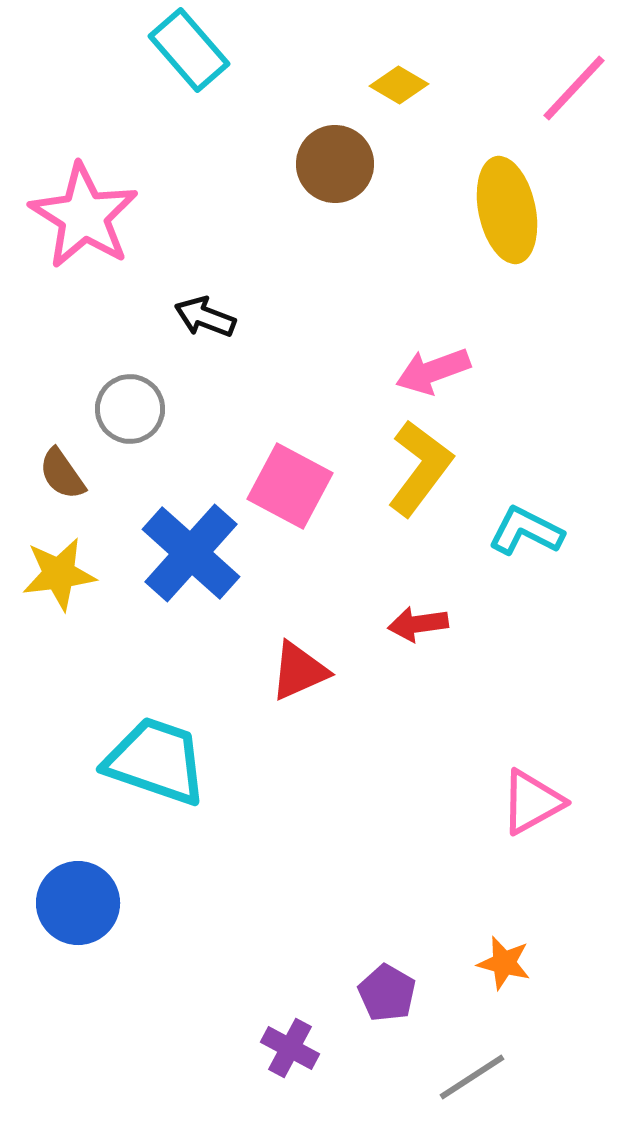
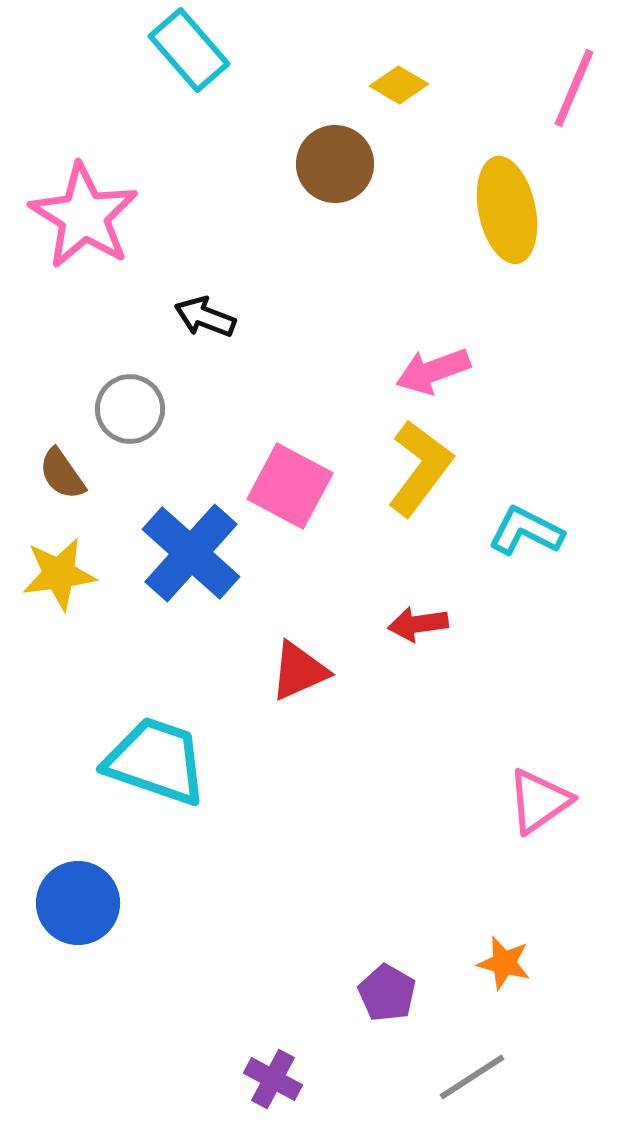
pink line: rotated 20 degrees counterclockwise
pink triangle: moved 7 px right, 1 px up; rotated 6 degrees counterclockwise
purple cross: moved 17 px left, 31 px down
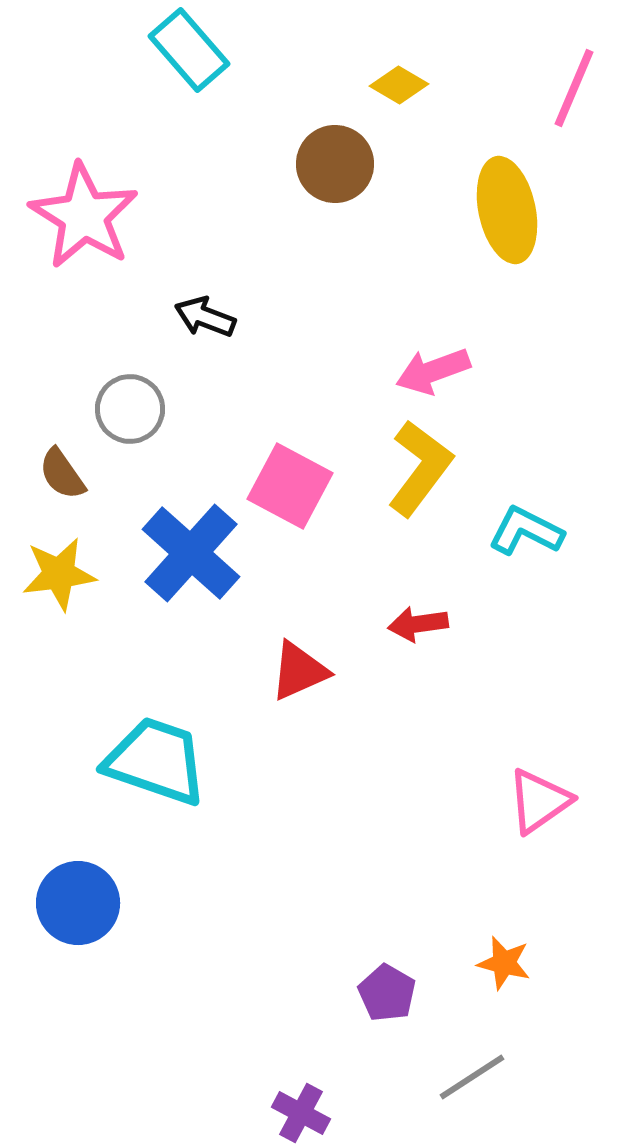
purple cross: moved 28 px right, 34 px down
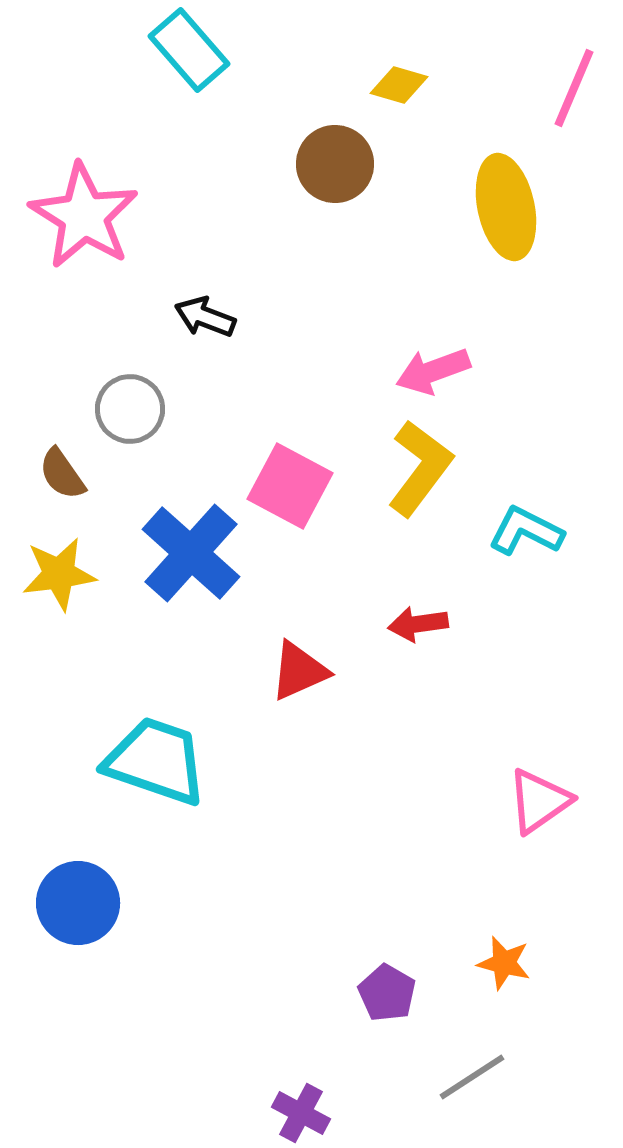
yellow diamond: rotated 14 degrees counterclockwise
yellow ellipse: moved 1 px left, 3 px up
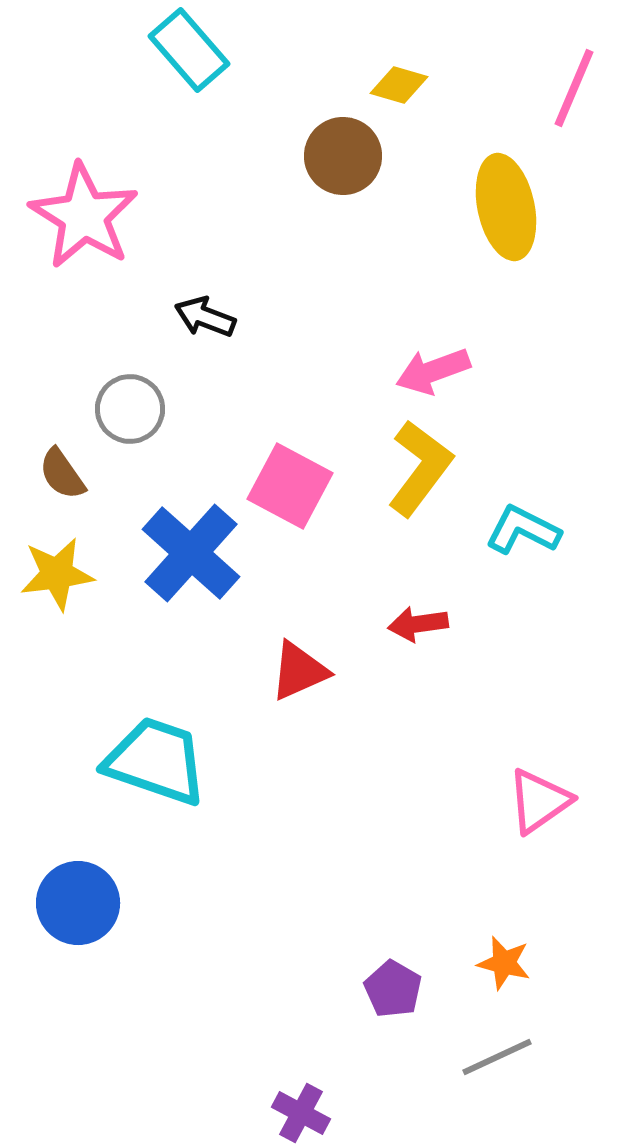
brown circle: moved 8 px right, 8 px up
cyan L-shape: moved 3 px left, 1 px up
yellow star: moved 2 px left
purple pentagon: moved 6 px right, 4 px up
gray line: moved 25 px right, 20 px up; rotated 8 degrees clockwise
